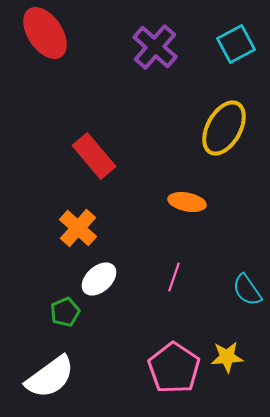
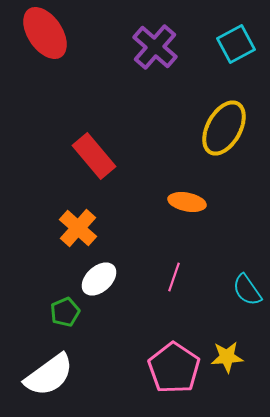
white semicircle: moved 1 px left, 2 px up
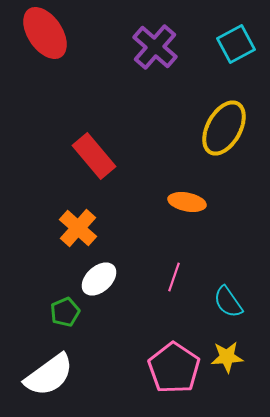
cyan semicircle: moved 19 px left, 12 px down
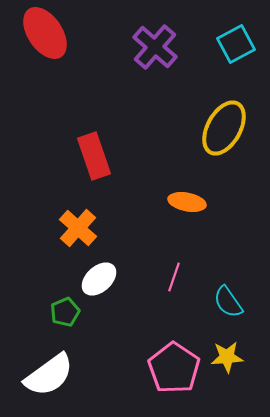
red rectangle: rotated 21 degrees clockwise
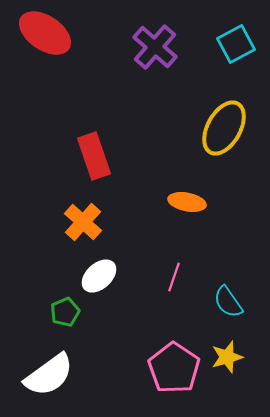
red ellipse: rotated 22 degrees counterclockwise
orange cross: moved 5 px right, 6 px up
white ellipse: moved 3 px up
yellow star: rotated 12 degrees counterclockwise
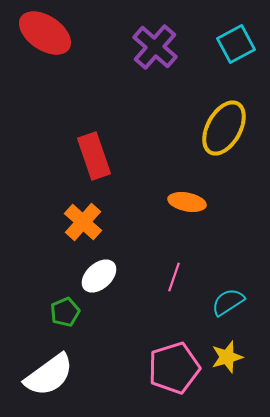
cyan semicircle: rotated 92 degrees clockwise
pink pentagon: rotated 21 degrees clockwise
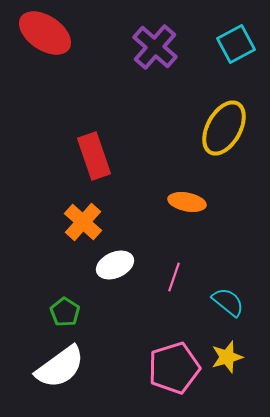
white ellipse: moved 16 px right, 11 px up; rotated 18 degrees clockwise
cyan semicircle: rotated 72 degrees clockwise
green pentagon: rotated 16 degrees counterclockwise
white semicircle: moved 11 px right, 8 px up
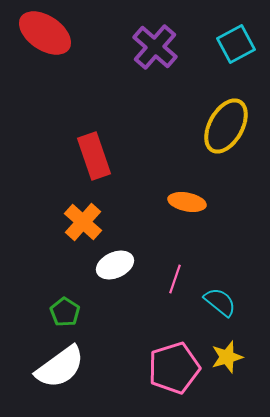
yellow ellipse: moved 2 px right, 2 px up
pink line: moved 1 px right, 2 px down
cyan semicircle: moved 8 px left
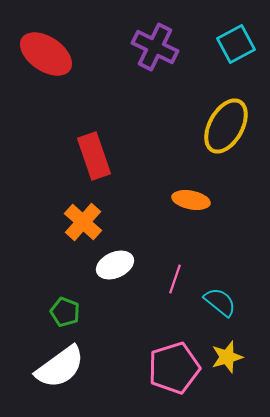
red ellipse: moved 1 px right, 21 px down
purple cross: rotated 15 degrees counterclockwise
orange ellipse: moved 4 px right, 2 px up
green pentagon: rotated 12 degrees counterclockwise
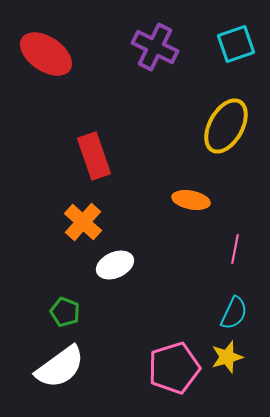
cyan square: rotated 9 degrees clockwise
pink line: moved 60 px right, 30 px up; rotated 8 degrees counterclockwise
cyan semicircle: moved 14 px right, 11 px down; rotated 76 degrees clockwise
